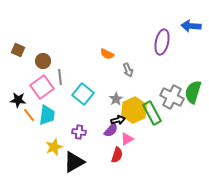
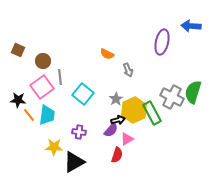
yellow star: rotated 24 degrees clockwise
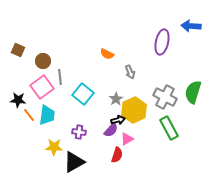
gray arrow: moved 2 px right, 2 px down
gray cross: moved 7 px left
green rectangle: moved 17 px right, 15 px down
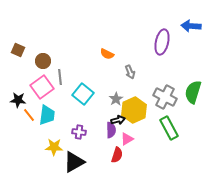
purple semicircle: rotated 42 degrees counterclockwise
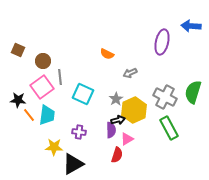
gray arrow: moved 1 px down; rotated 88 degrees clockwise
cyan square: rotated 15 degrees counterclockwise
black triangle: moved 1 px left, 2 px down
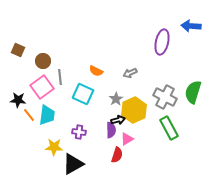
orange semicircle: moved 11 px left, 17 px down
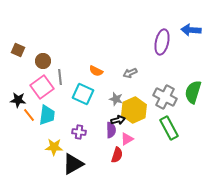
blue arrow: moved 4 px down
gray star: rotated 24 degrees counterclockwise
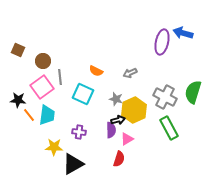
blue arrow: moved 8 px left, 3 px down; rotated 12 degrees clockwise
red semicircle: moved 2 px right, 4 px down
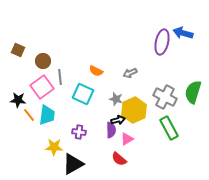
red semicircle: rotated 112 degrees clockwise
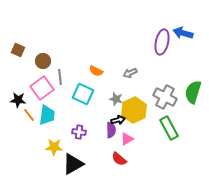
pink square: moved 1 px down
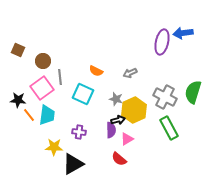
blue arrow: rotated 24 degrees counterclockwise
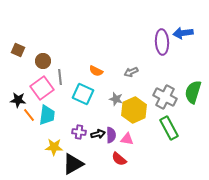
purple ellipse: rotated 15 degrees counterclockwise
gray arrow: moved 1 px right, 1 px up
black arrow: moved 20 px left, 14 px down
purple semicircle: moved 5 px down
pink triangle: rotated 40 degrees clockwise
